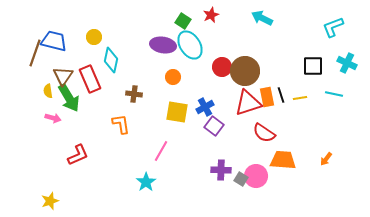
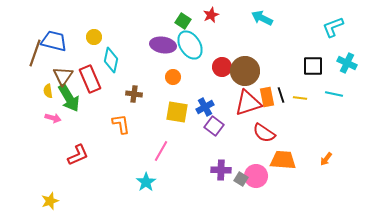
yellow line: rotated 16 degrees clockwise
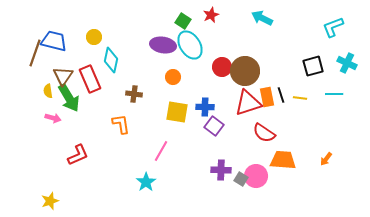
black square: rotated 15 degrees counterclockwise
cyan line: rotated 12 degrees counterclockwise
blue cross: rotated 30 degrees clockwise
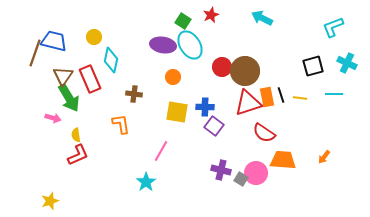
yellow semicircle: moved 28 px right, 44 px down
orange arrow: moved 2 px left, 2 px up
purple cross: rotated 12 degrees clockwise
pink circle: moved 3 px up
